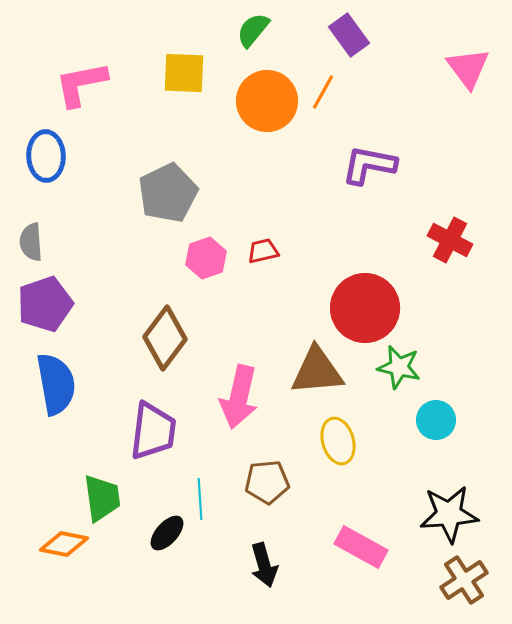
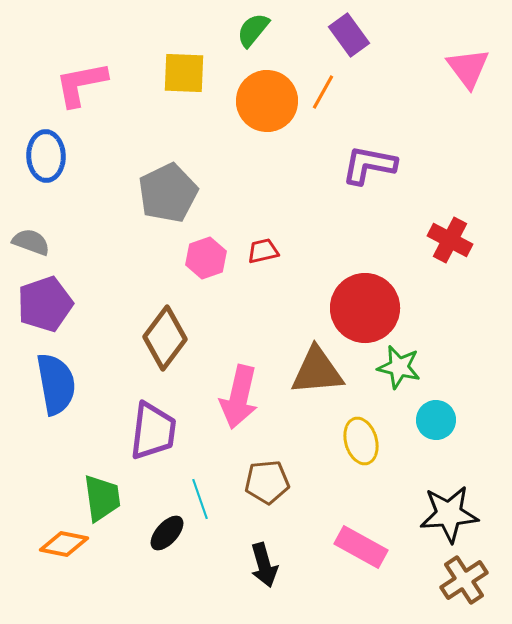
gray semicircle: rotated 114 degrees clockwise
yellow ellipse: moved 23 px right
cyan line: rotated 15 degrees counterclockwise
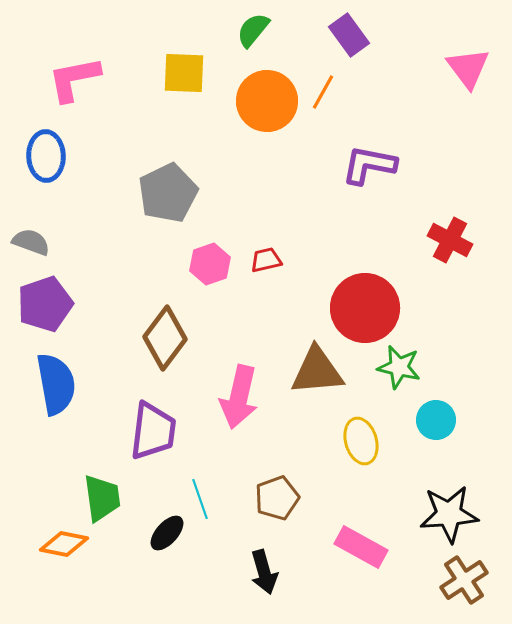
pink L-shape: moved 7 px left, 5 px up
red trapezoid: moved 3 px right, 9 px down
pink hexagon: moved 4 px right, 6 px down
brown pentagon: moved 10 px right, 16 px down; rotated 15 degrees counterclockwise
black arrow: moved 7 px down
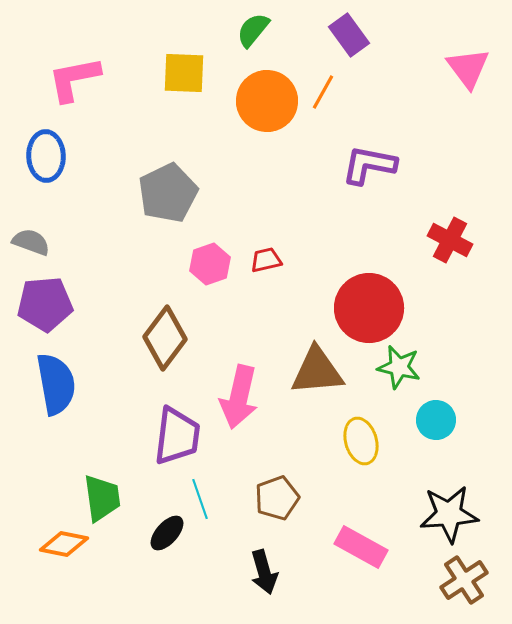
purple pentagon: rotated 14 degrees clockwise
red circle: moved 4 px right
purple trapezoid: moved 24 px right, 5 px down
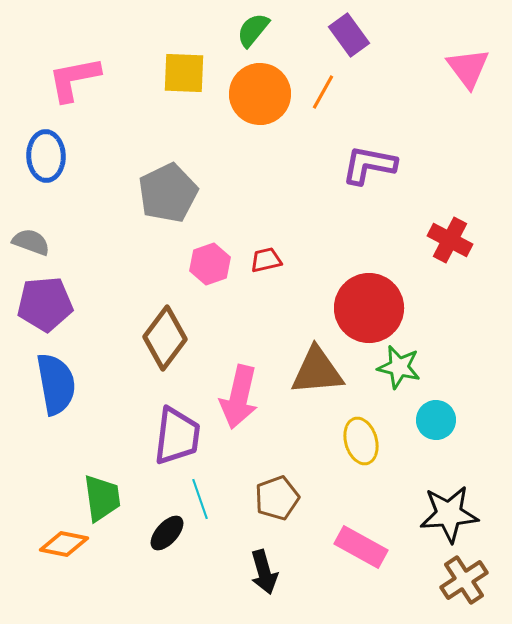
orange circle: moved 7 px left, 7 px up
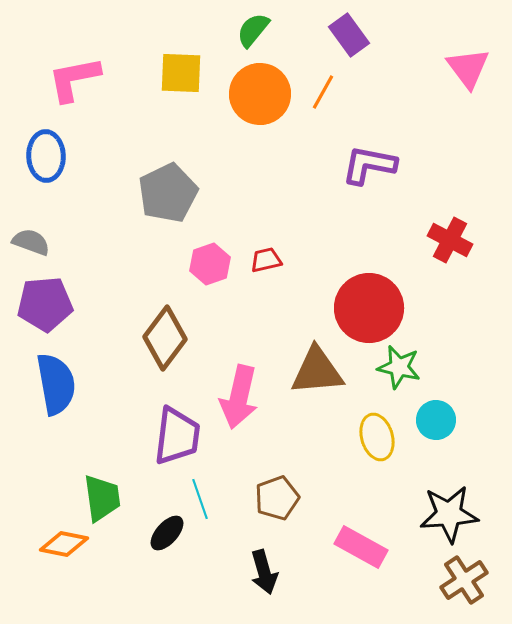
yellow square: moved 3 px left
yellow ellipse: moved 16 px right, 4 px up
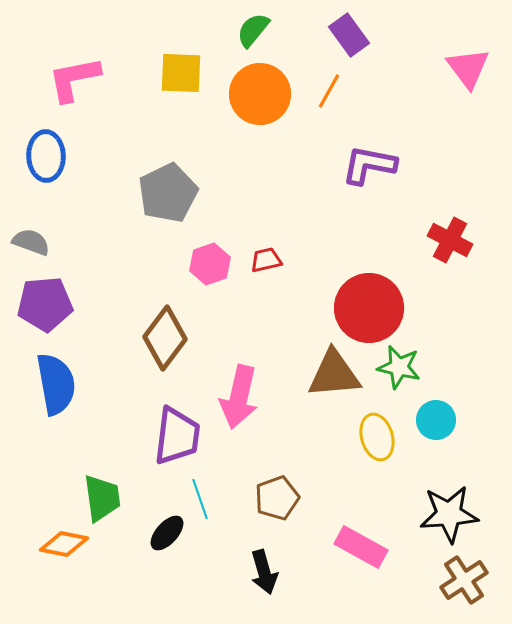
orange line: moved 6 px right, 1 px up
brown triangle: moved 17 px right, 3 px down
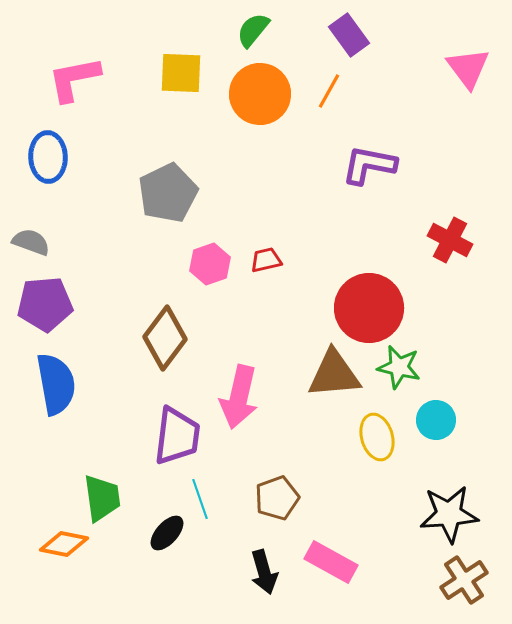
blue ellipse: moved 2 px right, 1 px down
pink rectangle: moved 30 px left, 15 px down
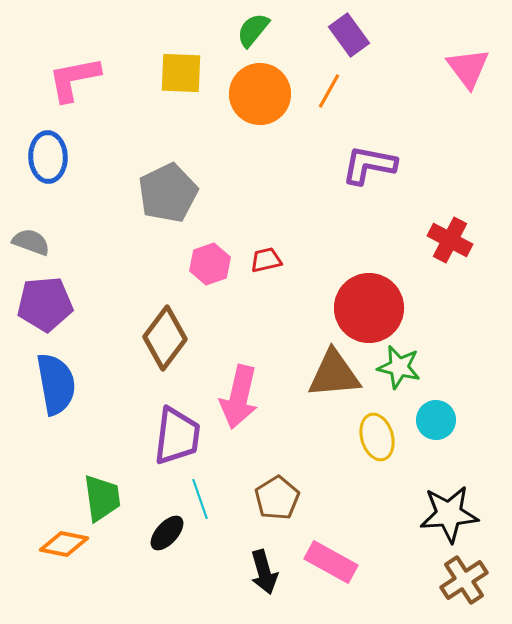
brown pentagon: rotated 12 degrees counterclockwise
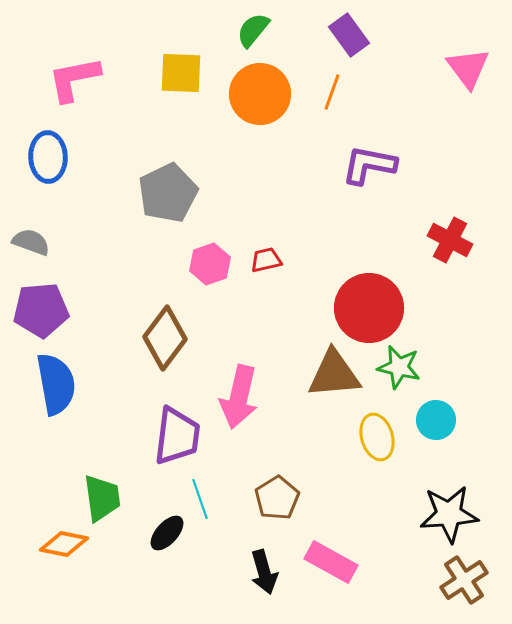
orange line: moved 3 px right, 1 px down; rotated 9 degrees counterclockwise
purple pentagon: moved 4 px left, 6 px down
